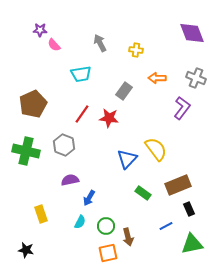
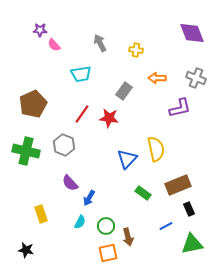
purple L-shape: moved 2 px left; rotated 40 degrees clockwise
yellow semicircle: rotated 25 degrees clockwise
purple semicircle: moved 3 px down; rotated 120 degrees counterclockwise
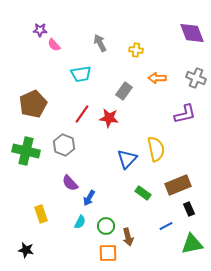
purple L-shape: moved 5 px right, 6 px down
orange square: rotated 12 degrees clockwise
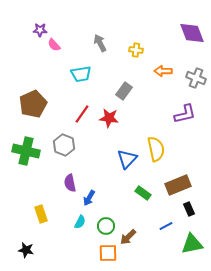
orange arrow: moved 6 px right, 7 px up
purple semicircle: rotated 30 degrees clockwise
brown arrow: rotated 60 degrees clockwise
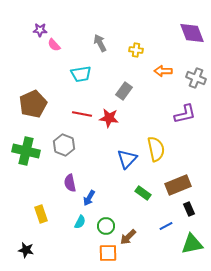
red line: rotated 66 degrees clockwise
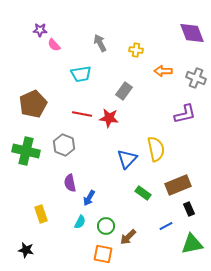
orange square: moved 5 px left, 1 px down; rotated 12 degrees clockwise
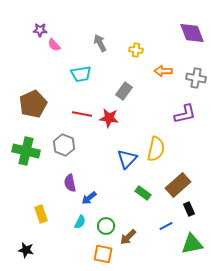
gray cross: rotated 12 degrees counterclockwise
yellow semicircle: rotated 25 degrees clockwise
brown rectangle: rotated 20 degrees counterclockwise
blue arrow: rotated 21 degrees clockwise
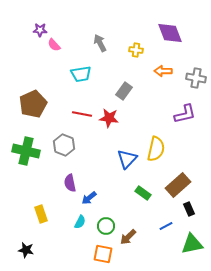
purple diamond: moved 22 px left
